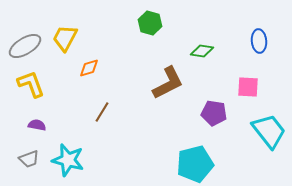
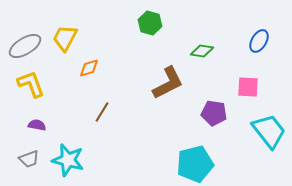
blue ellipse: rotated 35 degrees clockwise
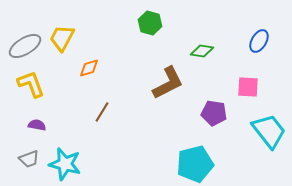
yellow trapezoid: moved 3 px left
cyan star: moved 3 px left, 4 px down
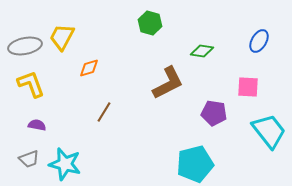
yellow trapezoid: moved 1 px up
gray ellipse: rotated 20 degrees clockwise
brown line: moved 2 px right
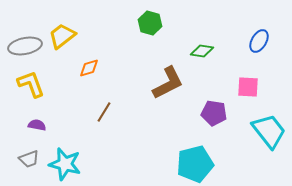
yellow trapezoid: moved 1 px up; rotated 24 degrees clockwise
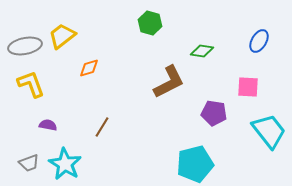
brown L-shape: moved 1 px right, 1 px up
brown line: moved 2 px left, 15 px down
purple semicircle: moved 11 px right
gray trapezoid: moved 4 px down
cyan star: rotated 16 degrees clockwise
